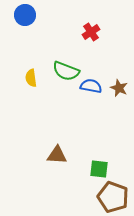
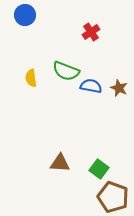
brown triangle: moved 3 px right, 8 px down
green square: rotated 30 degrees clockwise
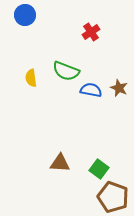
blue semicircle: moved 4 px down
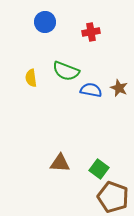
blue circle: moved 20 px right, 7 px down
red cross: rotated 24 degrees clockwise
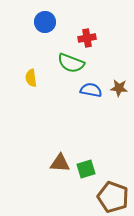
red cross: moved 4 px left, 6 px down
green semicircle: moved 5 px right, 8 px up
brown star: rotated 18 degrees counterclockwise
green square: moved 13 px left; rotated 36 degrees clockwise
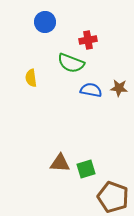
red cross: moved 1 px right, 2 px down
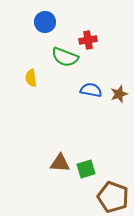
green semicircle: moved 6 px left, 6 px up
brown star: moved 6 px down; rotated 24 degrees counterclockwise
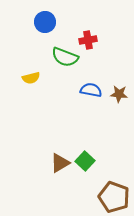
yellow semicircle: rotated 96 degrees counterclockwise
brown star: rotated 24 degrees clockwise
brown triangle: rotated 35 degrees counterclockwise
green square: moved 1 px left, 8 px up; rotated 30 degrees counterclockwise
brown pentagon: moved 1 px right
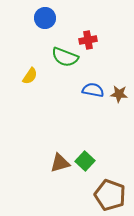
blue circle: moved 4 px up
yellow semicircle: moved 1 px left, 2 px up; rotated 42 degrees counterclockwise
blue semicircle: moved 2 px right
brown triangle: rotated 15 degrees clockwise
brown pentagon: moved 4 px left, 2 px up
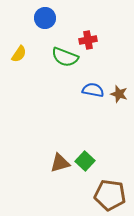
yellow semicircle: moved 11 px left, 22 px up
brown star: rotated 12 degrees clockwise
brown pentagon: rotated 12 degrees counterclockwise
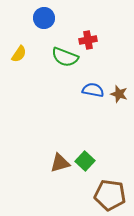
blue circle: moved 1 px left
